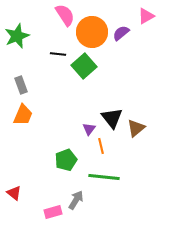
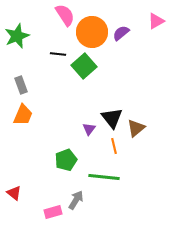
pink triangle: moved 10 px right, 5 px down
orange line: moved 13 px right
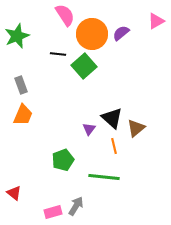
orange circle: moved 2 px down
black triangle: rotated 10 degrees counterclockwise
green pentagon: moved 3 px left
gray arrow: moved 6 px down
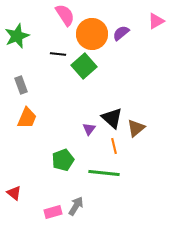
orange trapezoid: moved 4 px right, 3 px down
green line: moved 4 px up
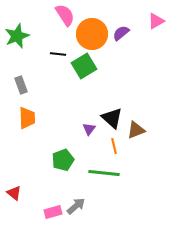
green square: rotated 10 degrees clockwise
orange trapezoid: rotated 25 degrees counterclockwise
brown triangle: moved 2 px down; rotated 18 degrees clockwise
gray arrow: rotated 18 degrees clockwise
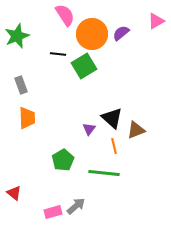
green pentagon: rotated 10 degrees counterclockwise
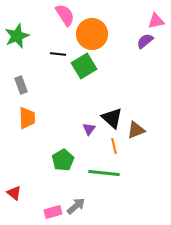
pink triangle: rotated 18 degrees clockwise
purple semicircle: moved 24 px right, 8 px down
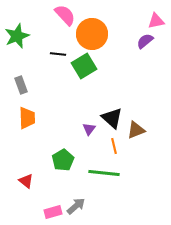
pink semicircle: rotated 10 degrees counterclockwise
red triangle: moved 12 px right, 12 px up
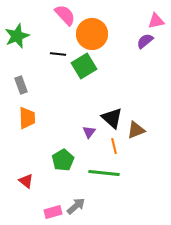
purple triangle: moved 3 px down
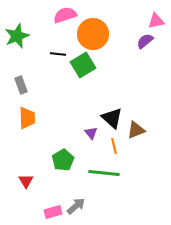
pink semicircle: rotated 65 degrees counterclockwise
orange circle: moved 1 px right
green square: moved 1 px left, 1 px up
purple triangle: moved 2 px right, 1 px down; rotated 16 degrees counterclockwise
red triangle: rotated 21 degrees clockwise
